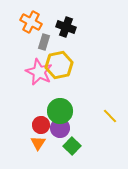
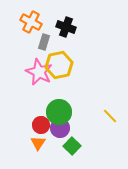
green circle: moved 1 px left, 1 px down
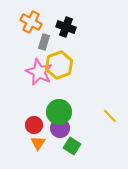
yellow hexagon: rotated 8 degrees counterclockwise
red circle: moved 7 px left
green square: rotated 12 degrees counterclockwise
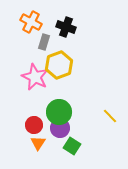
pink star: moved 4 px left, 5 px down
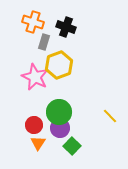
orange cross: moved 2 px right; rotated 10 degrees counterclockwise
green square: rotated 12 degrees clockwise
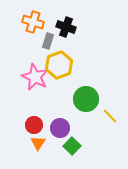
gray rectangle: moved 4 px right, 1 px up
green circle: moved 27 px right, 13 px up
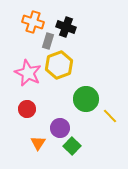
pink star: moved 7 px left, 4 px up
red circle: moved 7 px left, 16 px up
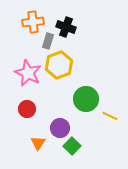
orange cross: rotated 25 degrees counterclockwise
yellow line: rotated 21 degrees counterclockwise
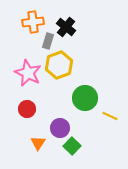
black cross: rotated 18 degrees clockwise
green circle: moved 1 px left, 1 px up
